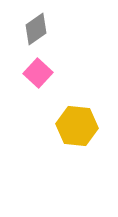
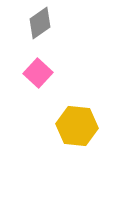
gray diamond: moved 4 px right, 6 px up
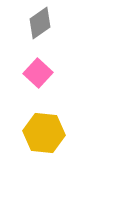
yellow hexagon: moved 33 px left, 7 px down
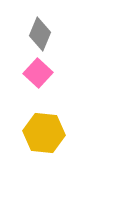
gray diamond: moved 11 px down; rotated 32 degrees counterclockwise
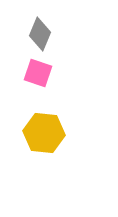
pink square: rotated 24 degrees counterclockwise
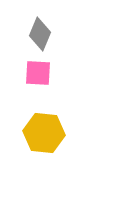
pink square: rotated 16 degrees counterclockwise
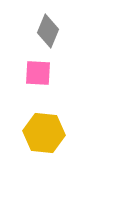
gray diamond: moved 8 px right, 3 px up
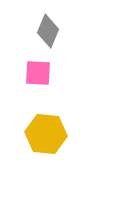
yellow hexagon: moved 2 px right, 1 px down
